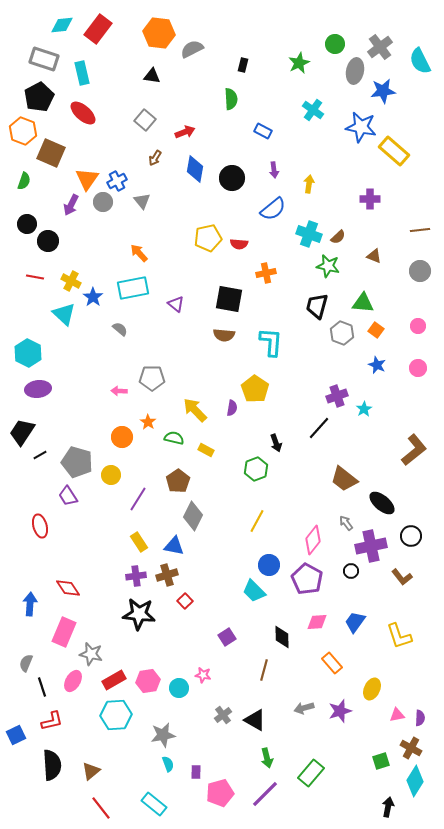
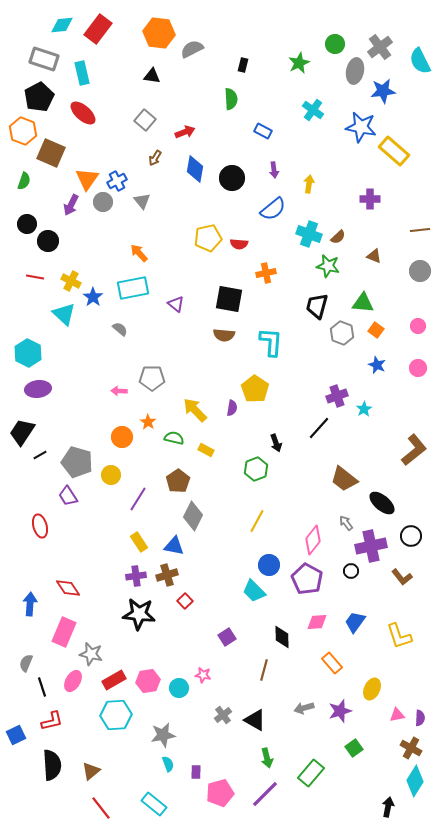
green square at (381, 761): moved 27 px left, 13 px up; rotated 18 degrees counterclockwise
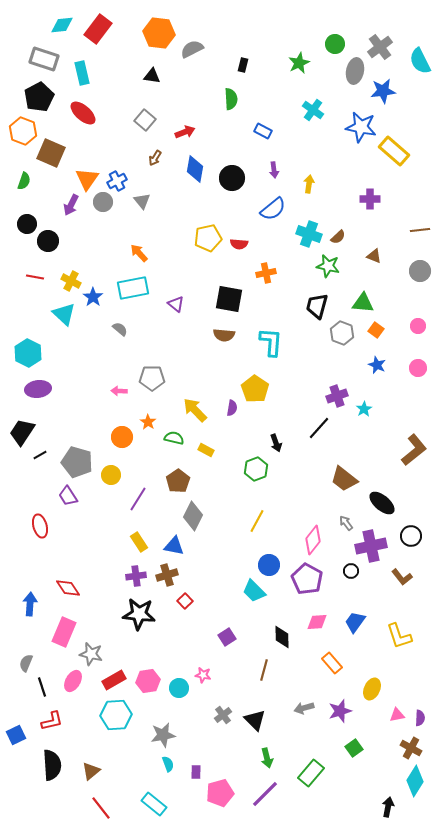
black triangle at (255, 720): rotated 15 degrees clockwise
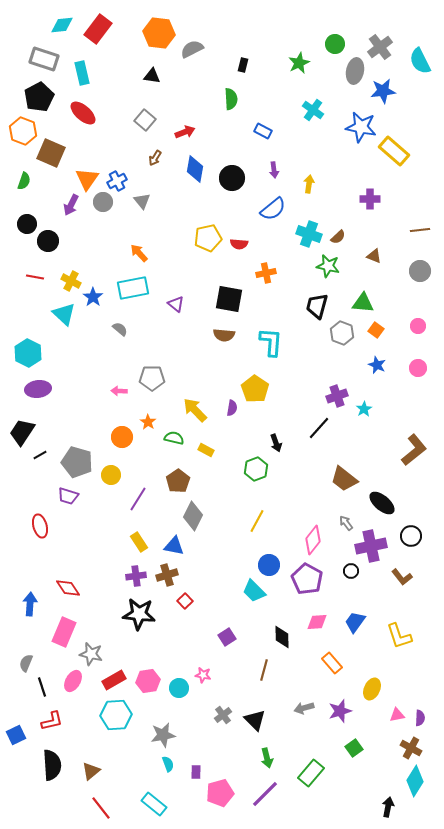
purple trapezoid at (68, 496): rotated 40 degrees counterclockwise
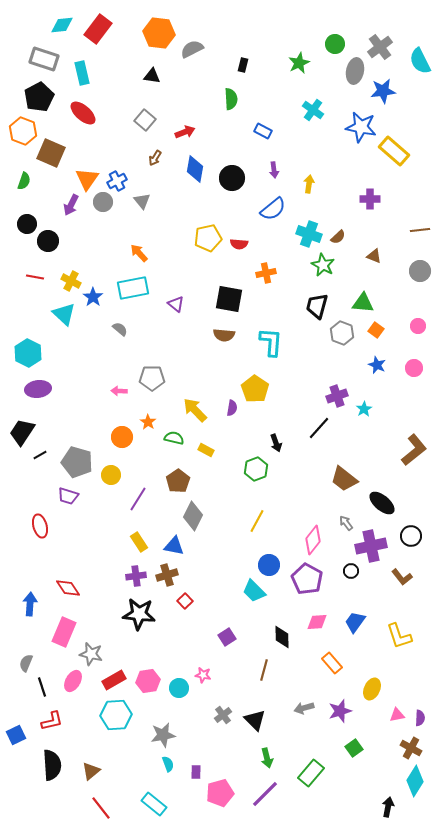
green star at (328, 266): moved 5 px left, 1 px up; rotated 15 degrees clockwise
pink circle at (418, 368): moved 4 px left
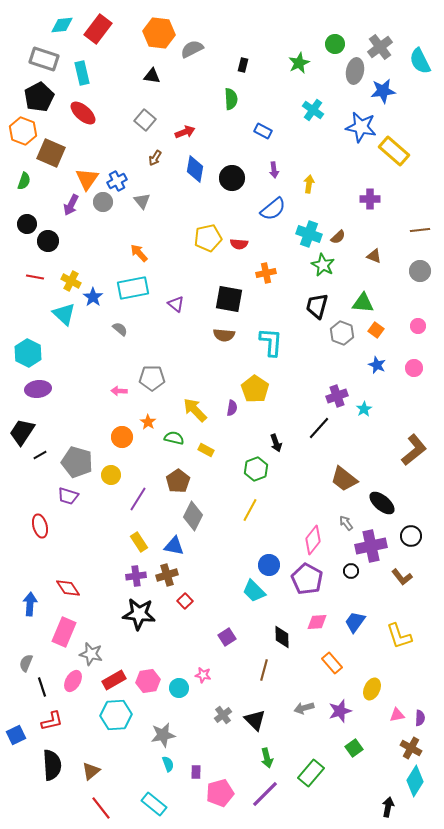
yellow line at (257, 521): moved 7 px left, 11 px up
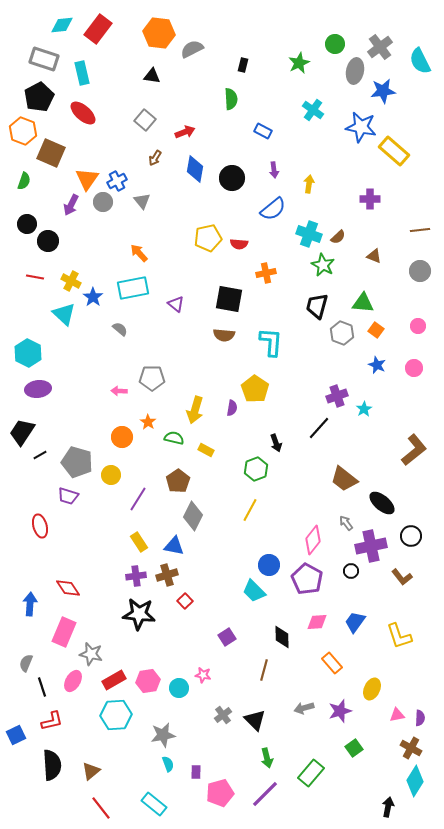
yellow arrow at (195, 410): rotated 120 degrees counterclockwise
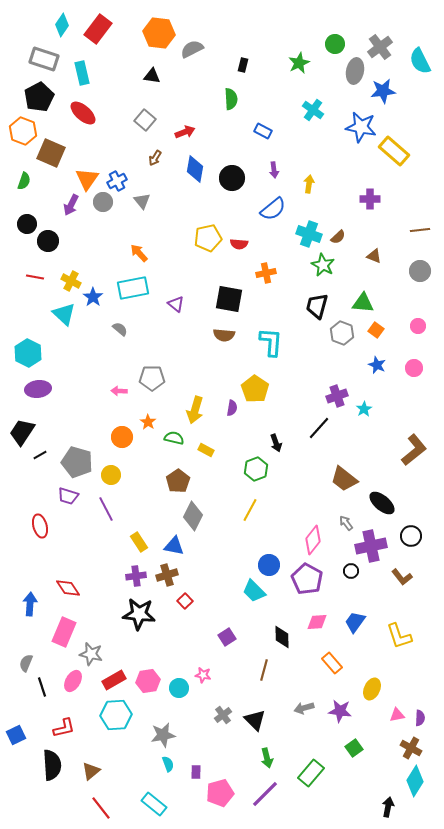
cyan diamond at (62, 25): rotated 50 degrees counterclockwise
purple line at (138, 499): moved 32 px left, 10 px down; rotated 60 degrees counterclockwise
purple star at (340, 711): rotated 25 degrees clockwise
red L-shape at (52, 721): moved 12 px right, 7 px down
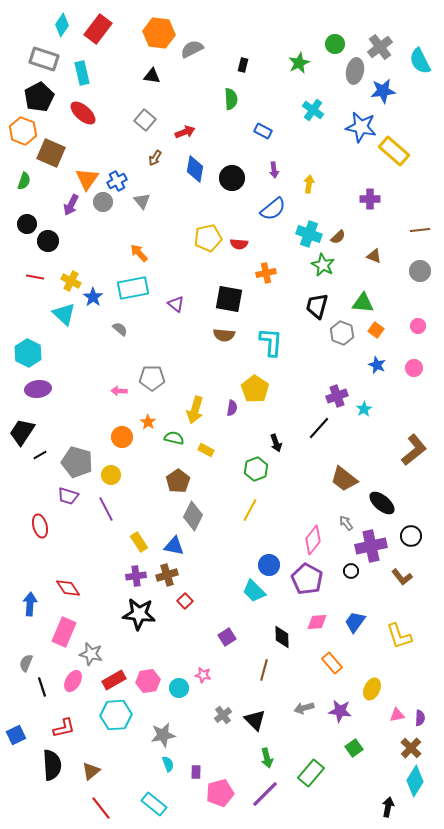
brown cross at (411, 748): rotated 15 degrees clockwise
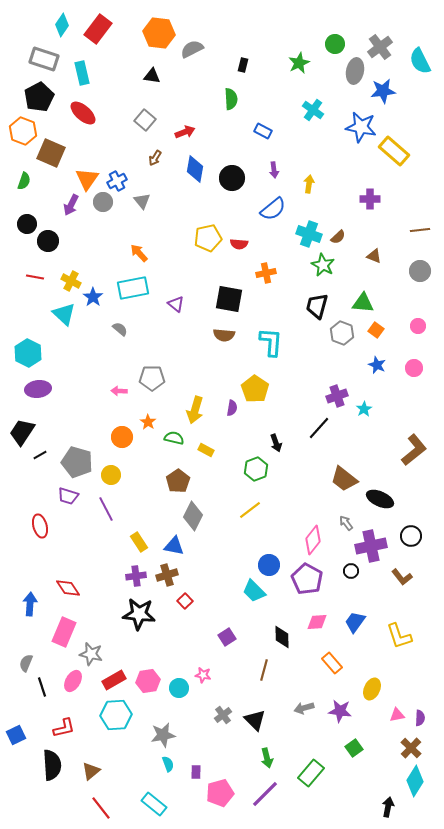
black ellipse at (382, 503): moved 2 px left, 4 px up; rotated 16 degrees counterclockwise
yellow line at (250, 510): rotated 25 degrees clockwise
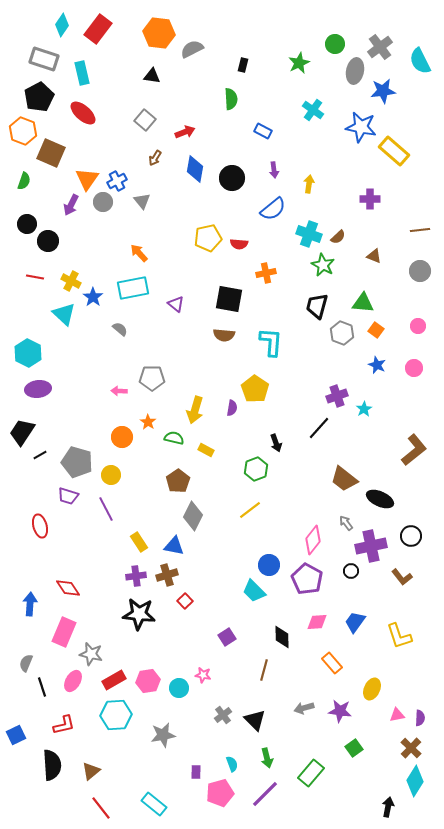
red L-shape at (64, 728): moved 3 px up
cyan semicircle at (168, 764): moved 64 px right
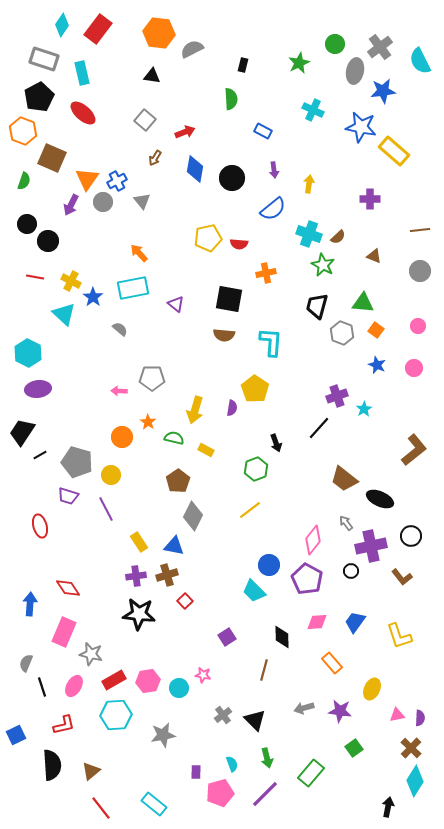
cyan cross at (313, 110): rotated 10 degrees counterclockwise
brown square at (51, 153): moved 1 px right, 5 px down
pink ellipse at (73, 681): moved 1 px right, 5 px down
